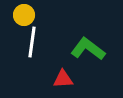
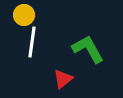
green L-shape: rotated 24 degrees clockwise
red triangle: rotated 35 degrees counterclockwise
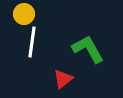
yellow circle: moved 1 px up
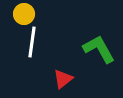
green L-shape: moved 11 px right
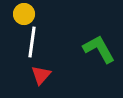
red triangle: moved 22 px left, 4 px up; rotated 10 degrees counterclockwise
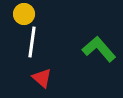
green L-shape: rotated 12 degrees counterclockwise
red triangle: moved 1 px right, 3 px down; rotated 30 degrees counterclockwise
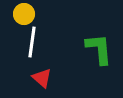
green L-shape: rotated 36 degrees clockwise
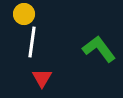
green L-shape: rotated 32 degrees counterclockwise
red triangle: rotated 20 degrees clockwise
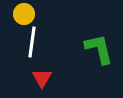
green L-shape: rotated 24 degrees clockwise
